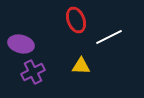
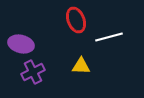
white line: rotated 12 degrees clockwise
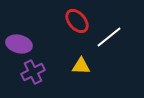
red ellipse: moved 1 px right, 1 px down; rotated 20 degrees counterclockwise
white line: rotated 24 degrees counterclockwise
purple ellipse: moved 2 px left
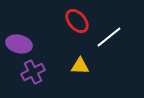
yellow triangle: moved 1 px left
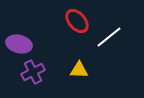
yellow triangle: moved 1 px left, 4 px down
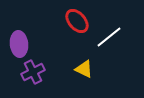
purple ellipse: rotated 70 degrees clockwise
yellow triangle: moved 5 px right, 1 px up; rotated 24 degrees clockwise
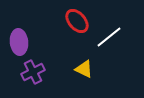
purple ellipse: moved 2 px up
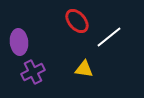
yellow triangle: rotated 18 degrees counterclockwise
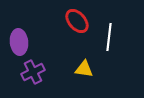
white line: rotated 44 degrees counterclockwise
